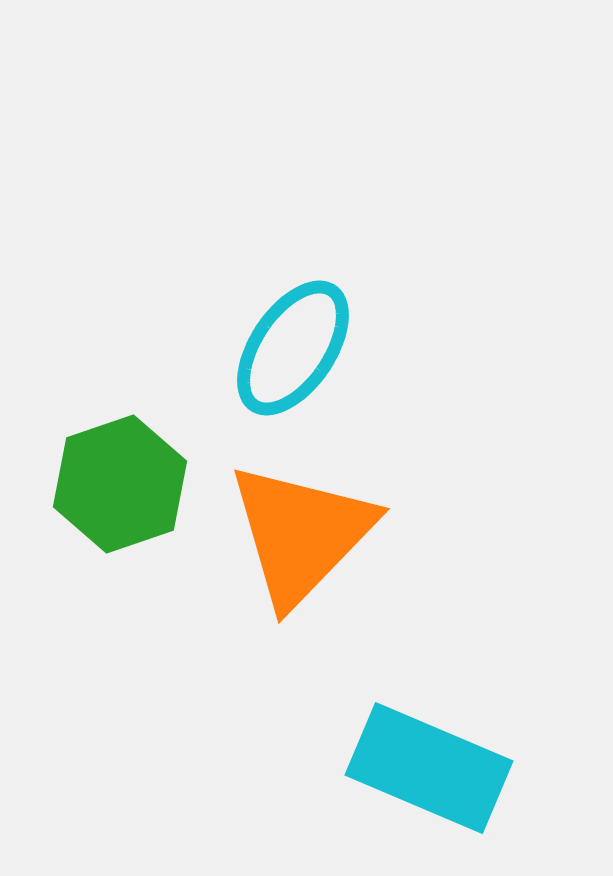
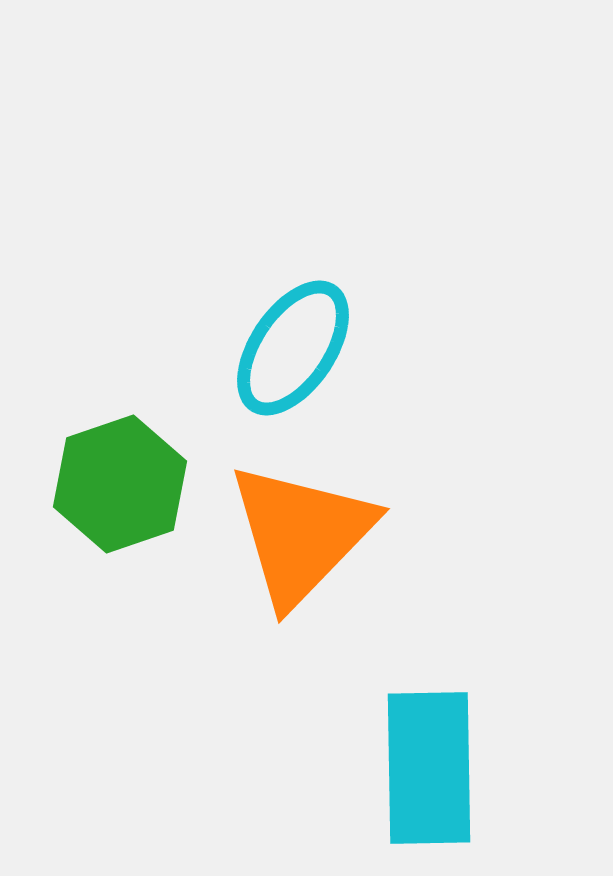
cyan rectangle: rotated 66 degrees clockwise
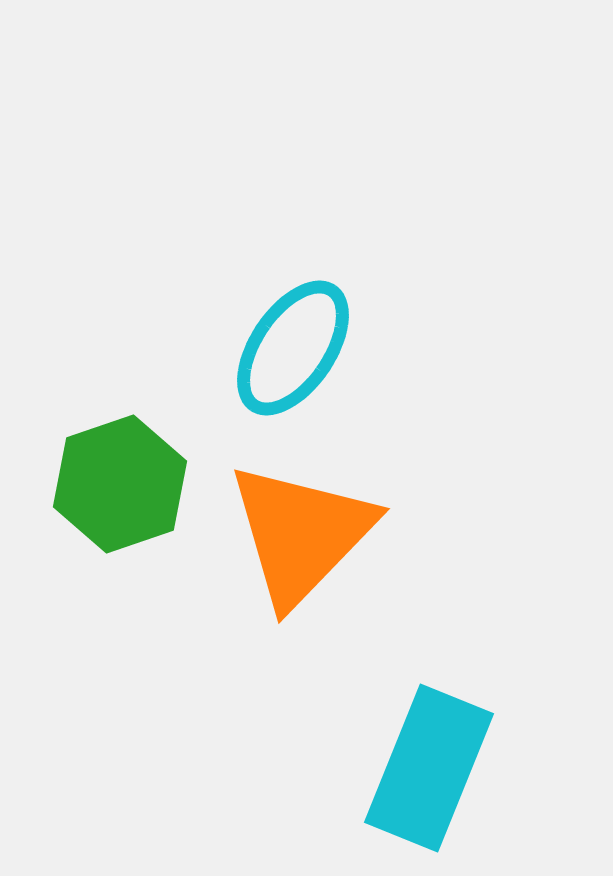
cyan rectangle: rotated 23 degrees clockwise
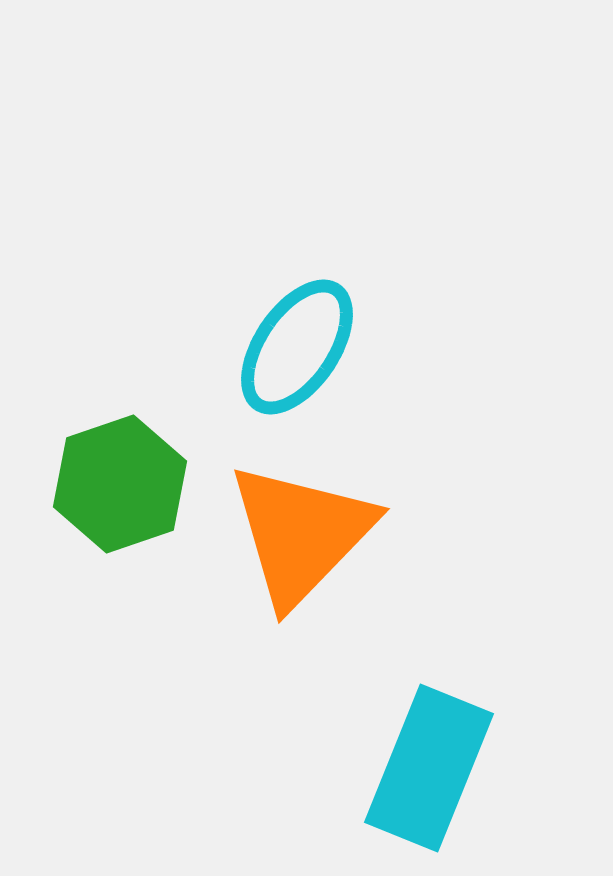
cyan ellipse: moved 4 px right, 1 px up
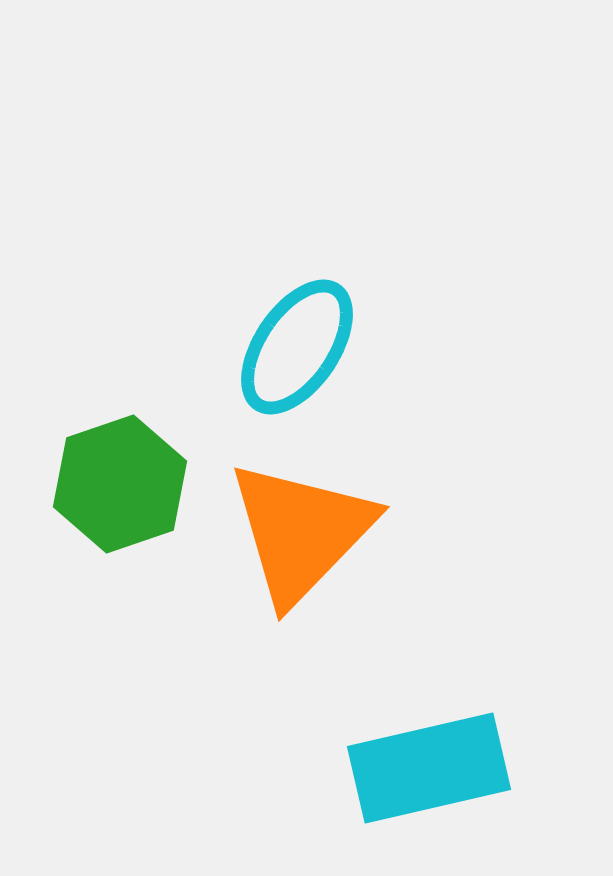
orange triangle: moved 2 px up
cyan rectangle: rotated 55 degrees clockwise
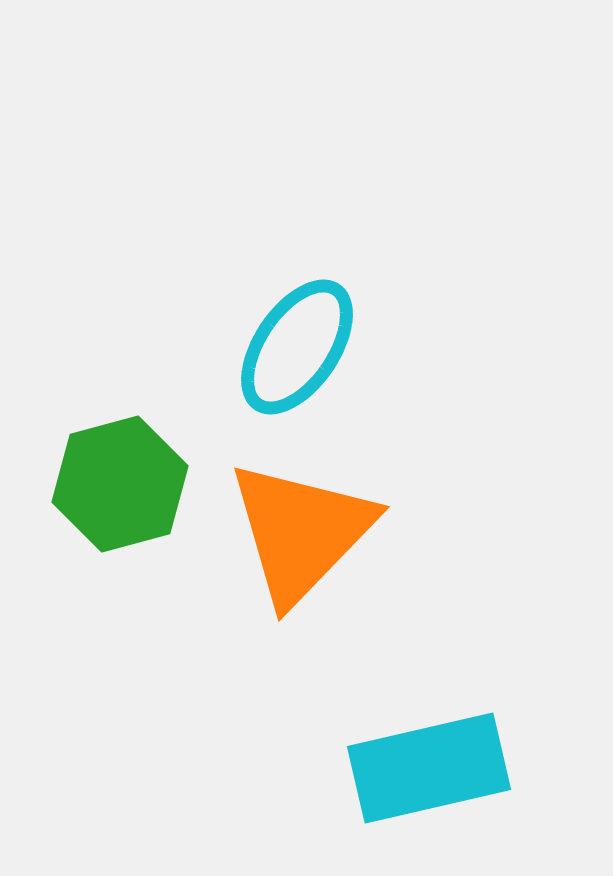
green hexagon: rotated 4 degrees clockwise
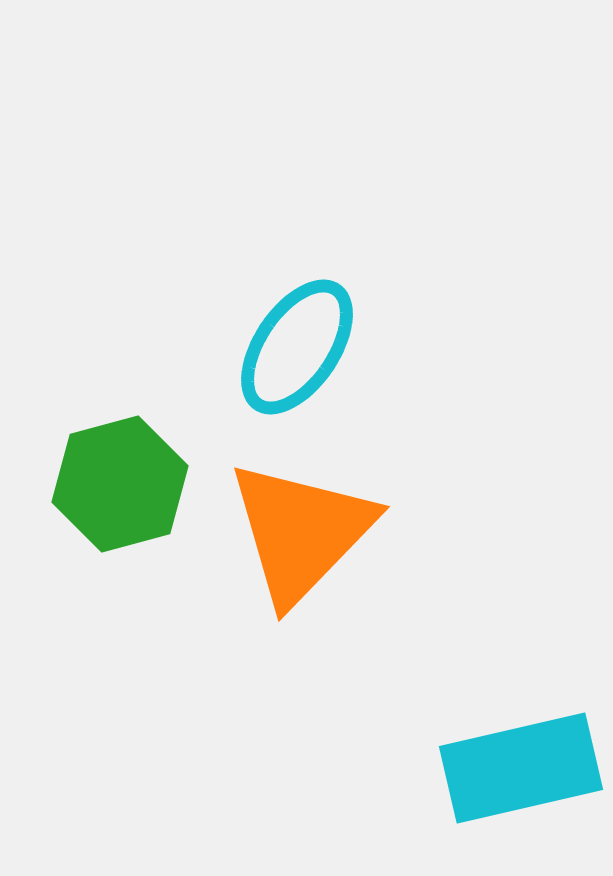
cyan rectangle: moved 92 px right
